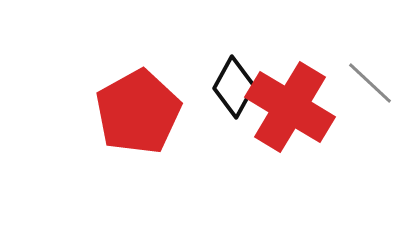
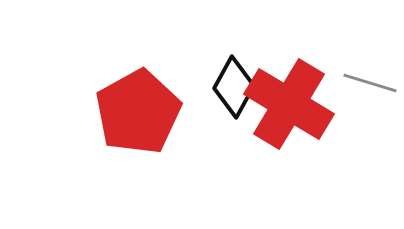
gray line: rotated 26 degrees counterclockwise
red cross: moved 1 px left, 3 px up
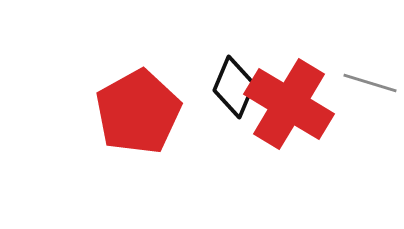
black diamond: rotated 6 degrees counterclockwise
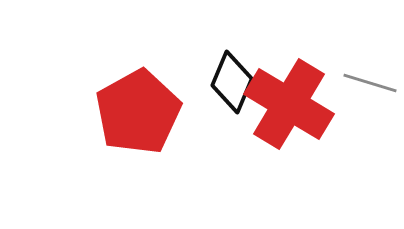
black diamond: moved 2 px left, 5 px up
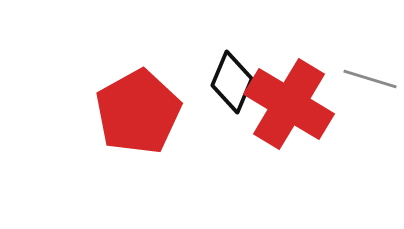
gray line: moved 4 px up
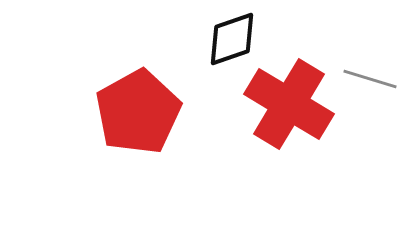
black diamond: moved 43 px up; rotated 48 degrees clockwise
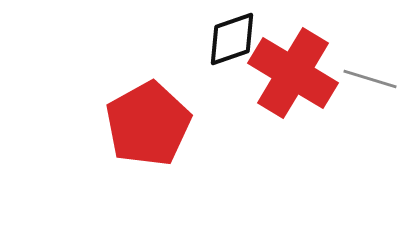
red cross: moved 4 px right, 31 px up
red pentagon: moved 10 px right, 12 px down
